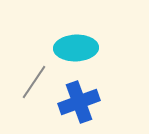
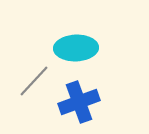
gray line: moved 1 px up; rotated 9 degrees clockwise
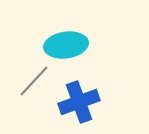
cyan ellipse: moved 10 px left, 3 px up; rotated 6 degrees counterclockwise
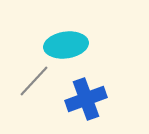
blue cross: moved 7 px right, 3 px up
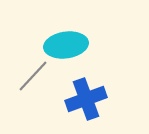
gray line: moved 1 px left, 5 px up
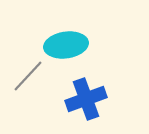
gray line: moved 5 px left
